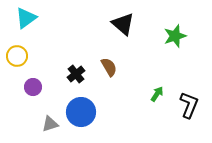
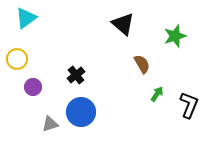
yellow circle: moved 3 px down
brown semicircle: moved 33 px right, 3 px up
black cross: moved 1 px down
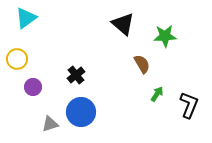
green star: moved 10 px left; rotated 15 degrees clockwise
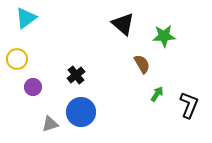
green star: moved 1 px left
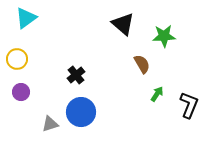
purple circle: moved 12 px left, 5 px down
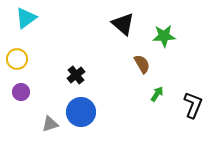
black L-shape: moved 4 px right
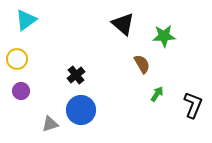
cyan triangle: moved 2 px down
purple circle: moved 1 px up
blue circle: moved 2 px up
